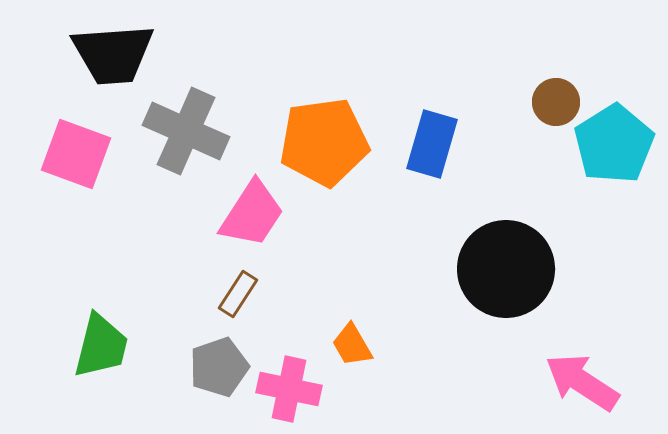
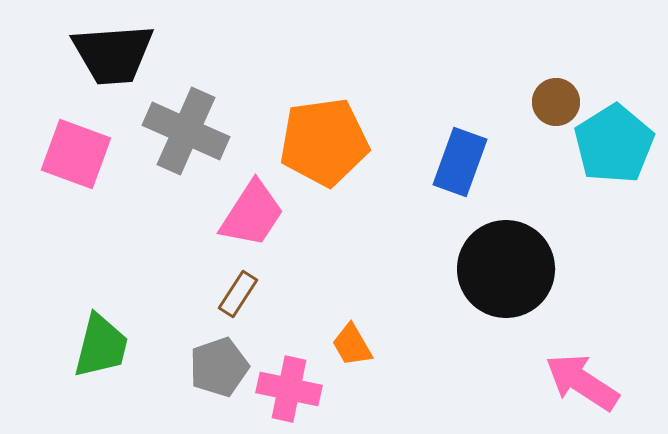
blue rectangle: moved 28 px right, 18 px down; rotated 4 degrees clockwise
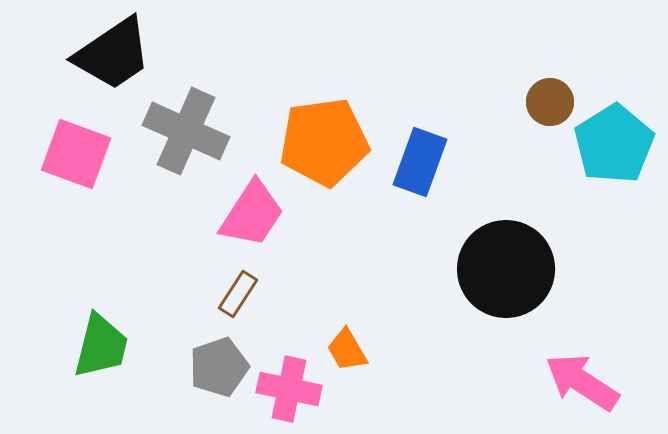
black trapezoid: rotated 30 degrees counterclockwise
brown circle: moved 6 px left
blue rectangle: moved 40 px left
orange trapezoid: moved 5 px left, 5 px down
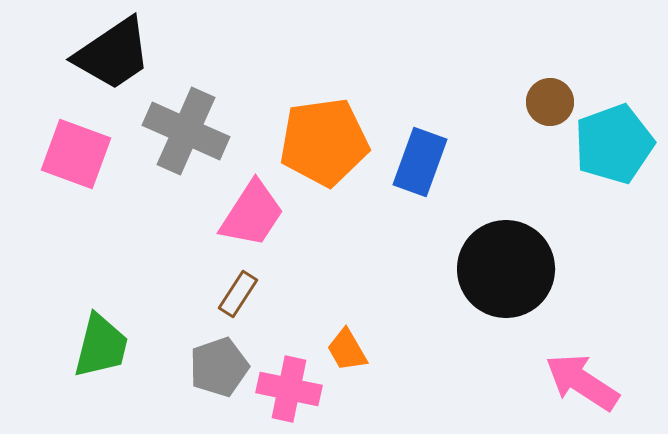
cyan pentagon: rotated 12 degrees clockwise
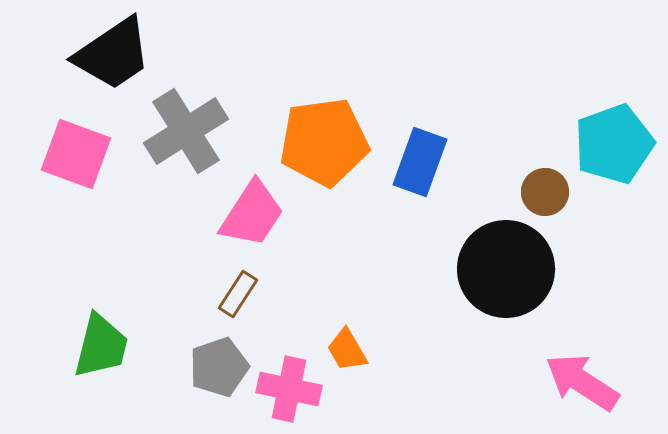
brown circle: moved 5 px left, 90 px down
gray cross: rotated 34 degrees clockwise
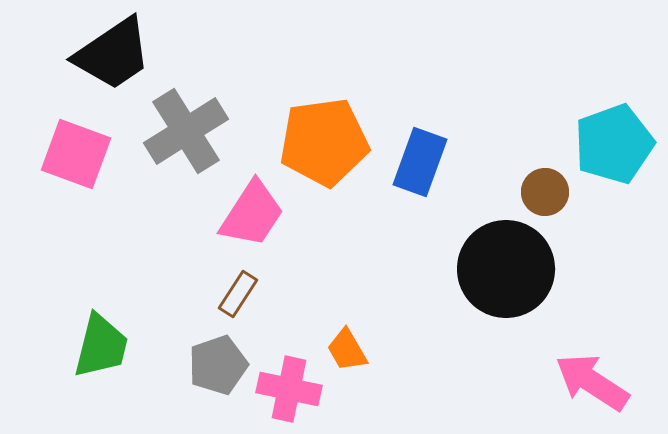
gray pentagon: moved 1 px left, 2 px up
pink arrow: moved 10 px right
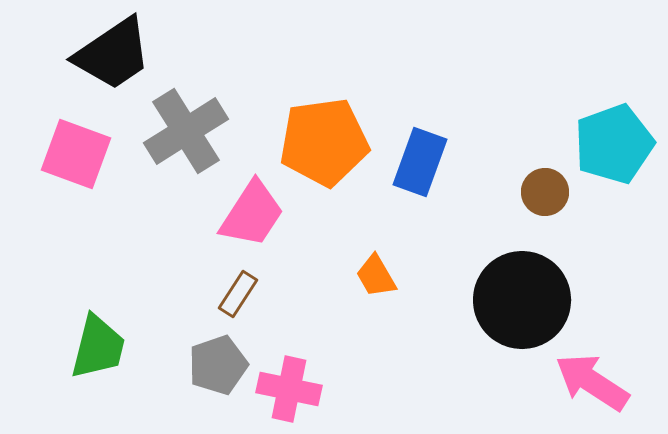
black circle: moved 16 px right, 31 px down
green trapezoid: moved 3 px left, 1 px down
orange trapezoid: moved 29 px right, 74 px up
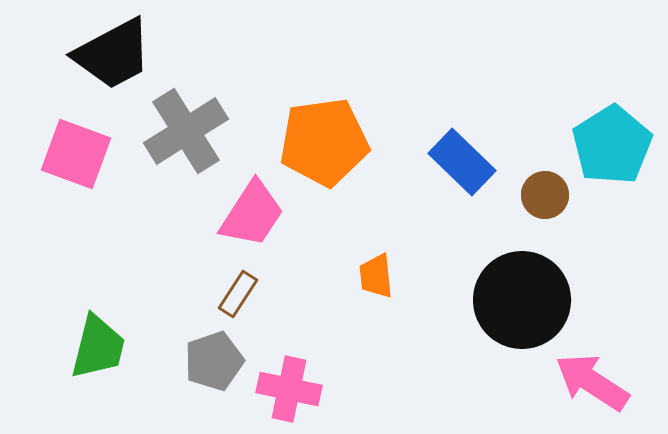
black trapezoid: rotated 6 degrees clockwise
cyan pentagon: moved 2 px left, 1 px down; rotated 12 degrees counterclockwise
blue rectangle: moved 42 px right; rotated 66 degrees counterclockwise
brown circle: moved 3 px down
orange trapezoid: rotated 24 degrees clockwise
gray pentagon: moved 4 px left, 4 px up
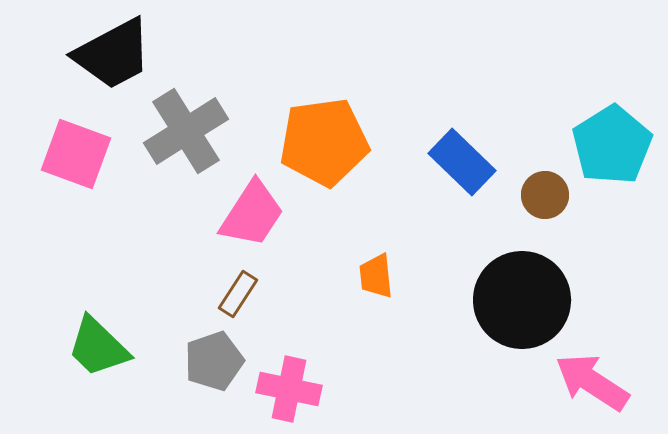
green trapezoid: rotated 120 degrees clockwise
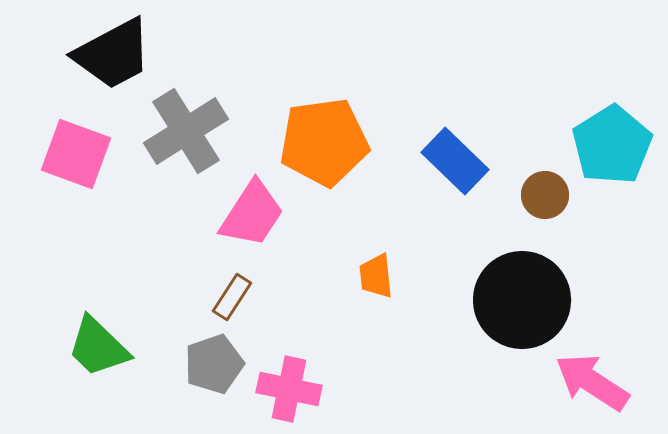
blue rectangle: moved 7 px left, 1 px up
brown rectangle: moved 6 px left, 3 px down
gray pentagon: moved 3 px down
